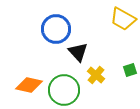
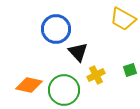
yellow cross: rotated 24 degrees clockwise
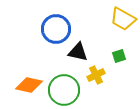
black triangle: rotated 35 degrees counterclockwise
green square: moved 11 px left, 14 px up
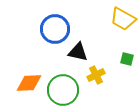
blue circle: moved 1 px left
green square: moved 8 px right, 3 px down; rotated 32 degrees clockwise
orange diamond: moved 2 px up; rotated 16 degrees counterclockwise
green circle: moved 1 px left
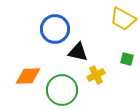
orange diamond: moved 1 px left, 7 px up
green circle: moved 1 px left
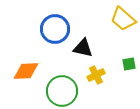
yellow trapezoid: rotated 12 degrees clockwise
black triangle: moved 5 px right, 4 px up
green square: moved 2 px right, 5 px down; rotated 24 degrees counterclockwise
orange diamond: moved 2 px left, 5 px up
green circle: moved 1 px down
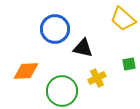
yellow cross: moved 1 px right, 3 px down
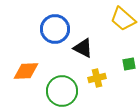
black triangle: rotated 15 degrees clockwise
yellow cross: rotated 12 degrees clockwise
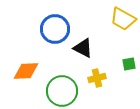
yellow trapezoid: rotated 12 degrees counterclockwise
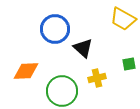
black triangle: rotated 15 degrees clockwise
